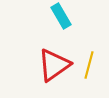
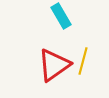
yellow line: moved 6 px left, 4 px up
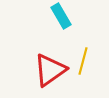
red triangle: moved 4 px left, 5 px down
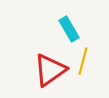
cyan rectangle: moved 8 px right, 13 px down
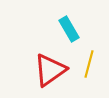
yellow line: moved 6 px right, 3 px down
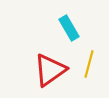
cyan rectangle: moved 1 px up
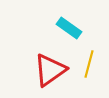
cyan rectangle: rotated 25 degrees counterclockwise
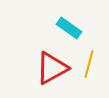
red triangle: moved 2 px right, 2 px up; rotated 6 degrees clockwise
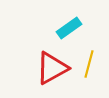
cyan rectangle: rotated 70 degrees counterclockwise
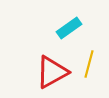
red triangle: moved 4 px down
